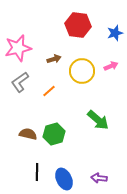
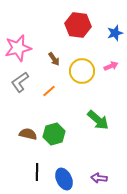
brown arrow: rotated 72 degrees clockwise
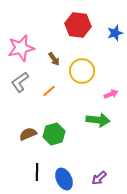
pink star: moved 3 px right
pink arrow: moved 28 px down
green arrow: rotated 35 degrees counterclockwise
brown semicircle: rotated 36 degrees counterclockwise
purple arrow: rotated 49 degrees counterclockwise
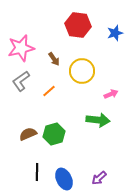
gray L-shape: moved 1 px right, 1 px up
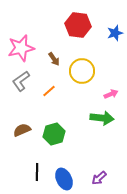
green arrow: moved 4 px right, 2 px up
brown semicircle: moved 6 px left, 4 px up
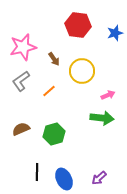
pink star: moved 2 px right, 1 px up
pink arrow: moved 3 px left, 1 px down
brown semicircle: moved 1 px left, 1 px up
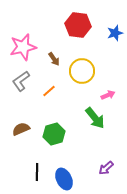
green arrow: moved 7 px left; rotated 45 degrees clockwise
purple arrow: moved 7 px right, 10 px up
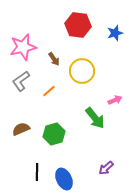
pink arrow: moved 7 px right, 5 px down
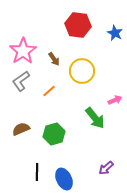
blue star: rotated 28 degrees counterclockwise
pink star: moved 4 px down; rotated 20 degrees counterclockwise
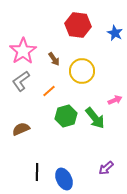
green hexagon: moved 12 px right, 18 px up
